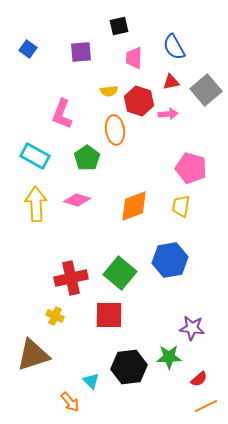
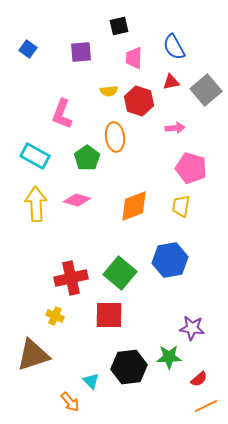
pink arrow: moved 7 px right, 14 px down
orange ellipse: moved 7 px down
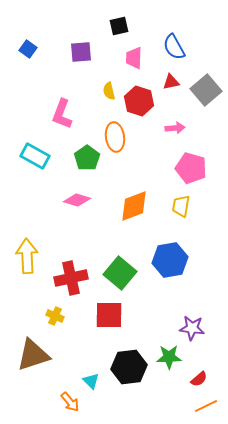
yellow semicircle: rotated 84 degrees clockwise
yellow arrow: moved 9 px left, 52 px down
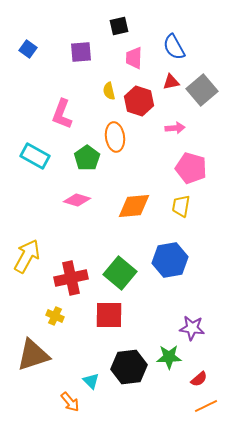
gray square: moved 4 px left
orange diamond: rotated 16 degrees clockwise
yellow arrow: rotated 32 degrees clockwise
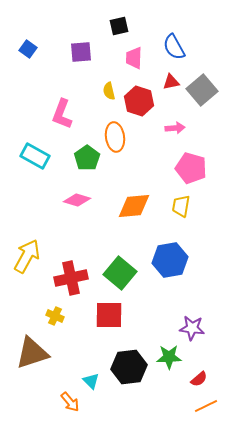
brown triangle: moved 1 px left, 2 px up
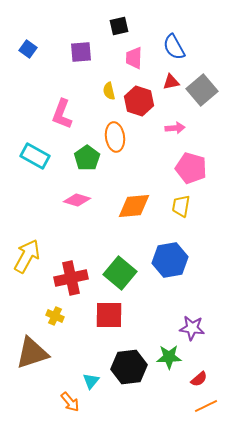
cyan triangle: rotated 24 degrees clockwise
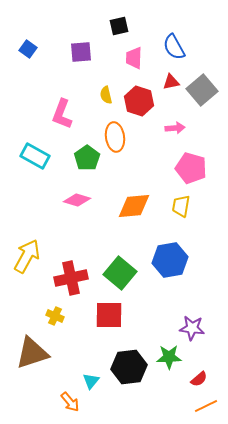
yellow semicircle: moved 3 px left, 4 px down
